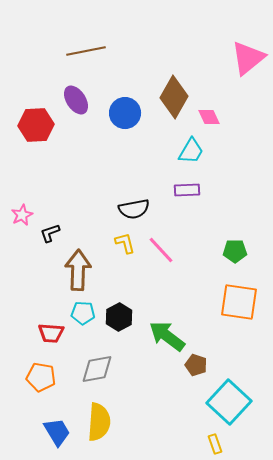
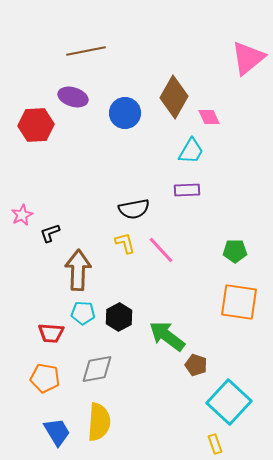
purple ellipse: moved 3 px left, 3 px up; rotated 40 degrees counterclockwise
orange pentagon: moved 4 px right, 1 px down
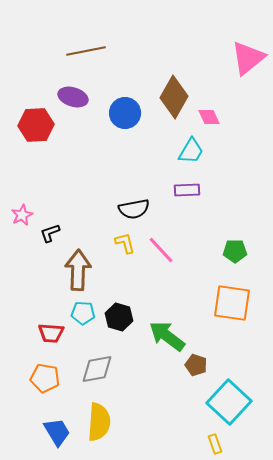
orange square: moved 7 px left, 1 px down
black hexagon: rotated 16 degrees counterclockwise
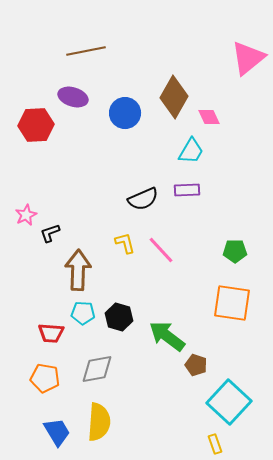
black semicircle: moved 9 px right, 10 px up; rotated 12 degrees counterclockwise
pink star: moved 4 px right
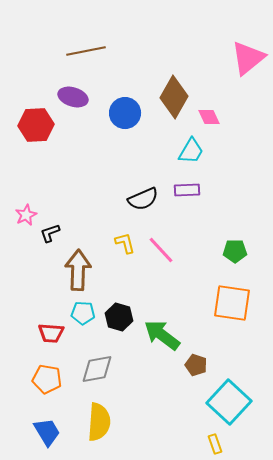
green arrow: moved 5 px left, 1 px up
orange pentagon: moved 2 px right, 1 px down
blue trapezoid: moved 10 px left
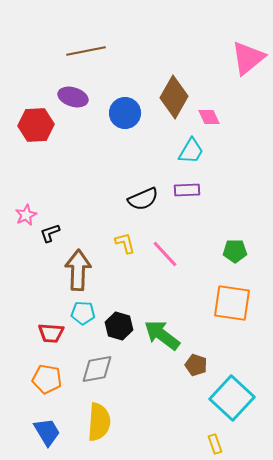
pink line: moved 4 px right, 4 px down
black hexagon: moved 9 px down
cyan square: moved 3 px right, 4 px up
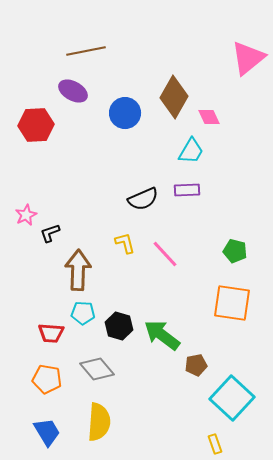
purple ellipse: moved 6 px up; rotated 12 degrees clockwise
green pentagon: rotated 15 degrees clockwise
brown pentagon: rotated 30 degrees counterclockwise
gray diamond: rotated 60 degrees clockwise
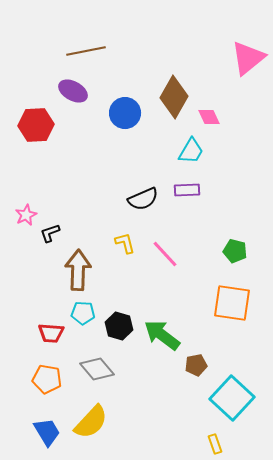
yellow semicircle: moved 8 px left; rotated 39 degrees clockwise
